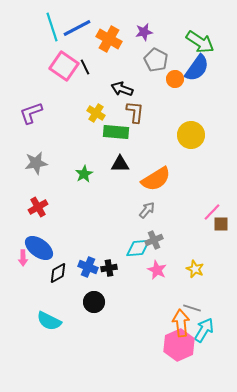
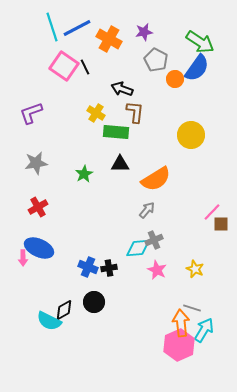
blue ellipse: rotated 12 degrees counterclockwise
black diamond: moved 6 px right, 37 px down
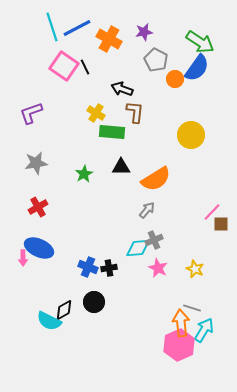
green rectangle: moved 4 px left
black triangle: moved 1 px right, 3 px down
pink star: moved 1 px right, 2 px up
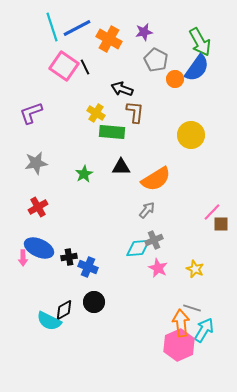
green arrow: rotated 28 degrees clockwise
black cross: moved 40 px left, 11 px up
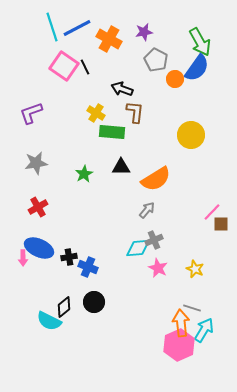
black diamond: moved 3 px up; rotated 10 degrees counterclockwise
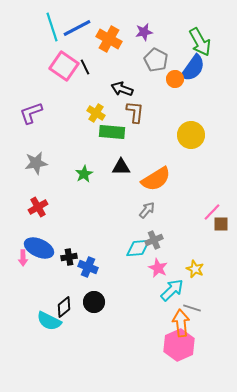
blue semicircle: moved 4 px left
cyan arrow: moved 32 px left, 40 px up; rotated 15 degrees clockwise
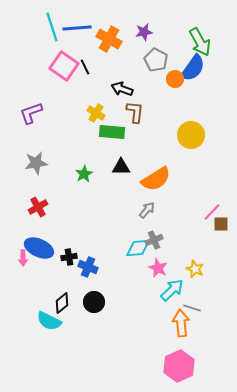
blue line: rotated 24 degrees clockwise
black diamond: moved 2 px left, 4 px up
pink hexagon: moved 21 px down
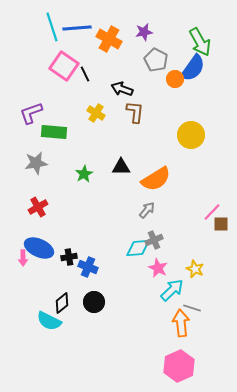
black line: moved 7 px down
green rectangle: moved 58 px left
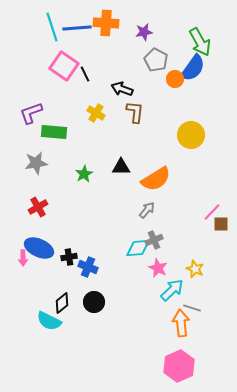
orange cross: moved 3 px left, 16 px up; rotated 25 degrees counterclockwise
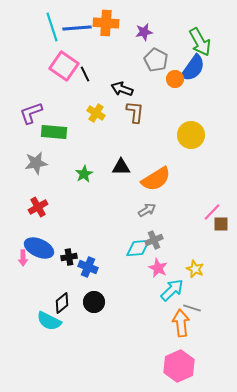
gray arrow: rotated 18 degrees clockwise
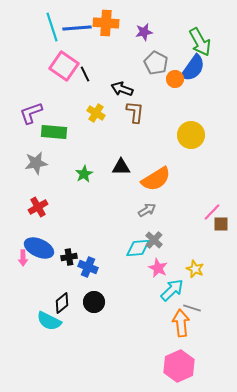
gray pentagon: moved 3 px down
gray cross: rotated 24 degrees counterclockwise
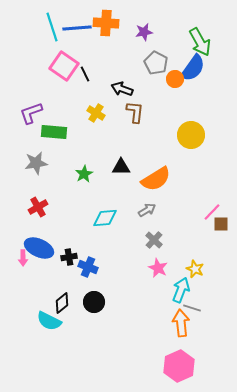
cyan diamond: moved 33 px left, 30 px up
cyan arrow: moved 9 px right; rotated 25 degrees counterclockwise
